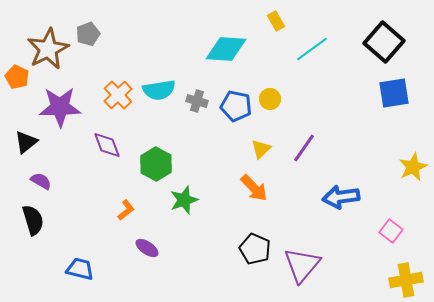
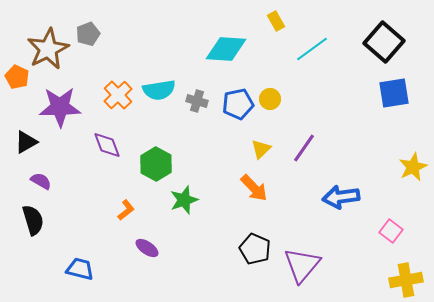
blue pentagon: moved 2 px right, 2 px up; rotated 24 degrees counterclockwise
black triangle: rotated 10 degrees clockwise
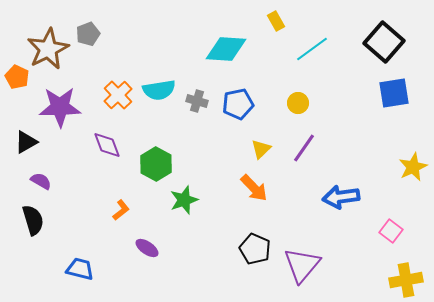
yellow circle: moved 28 px right, 4 px down
orange L-shape: moved 5 px left
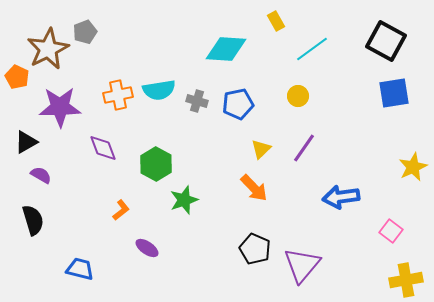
gray pentagon: moved 3 px left, 2 px up
black square: moved 2 px right, 1 px up; rotated 12 degrees counterclockwise
orange cross: rotated 32 degrees clockwise
yellow circle: moved 7 px up
purple diamond: moved 4 px left, 3 px down
purple semicircle: moved 6 px up
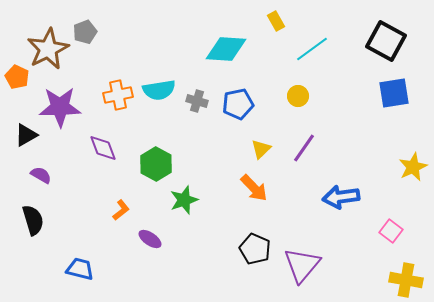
black triangle: moved 7 px up
purple ellipse: moved 3 px right, 9 px up
yellow cross: rotated 20 degrees clockwise
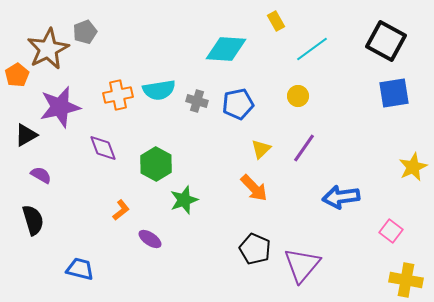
orange pentagon: moved 2 px up; rotated 15 degrees clockwise
purple star: rotated 12 degrees counterclockwise
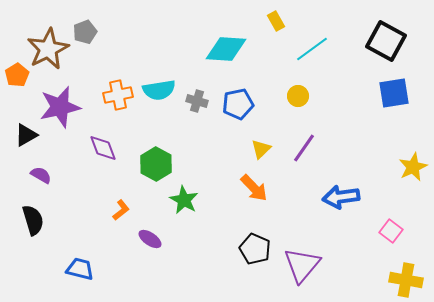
green star: rotated 24 degrees counterclockwise
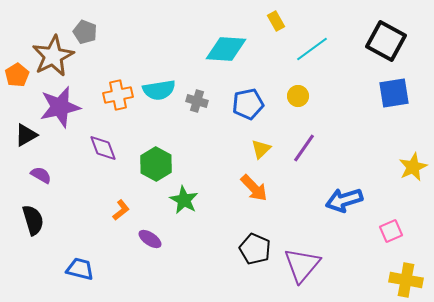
gray pentagon: rotated 30 degrees counterclockwise
brown star: moved 5 px right, 7 px down
blue pentagon: moved 10 px right
blue arrow: moved 3 px right, 3 px down; rotated 9 degrees counterclockwise
pink square: rotated 30 degrees clockwise
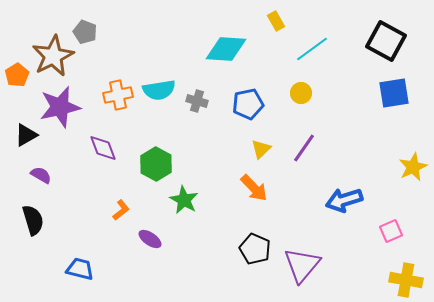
yellow circle: moved 3 px right, 3 px up
